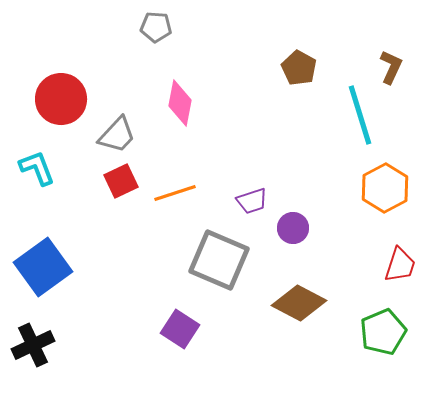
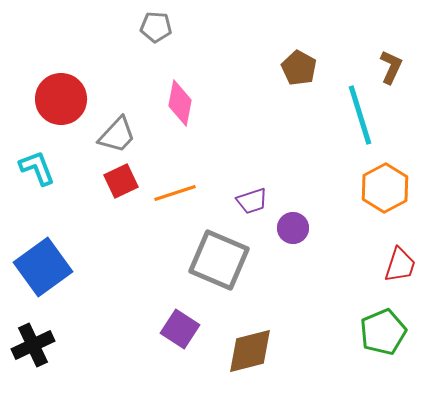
brown diamond: moved 49 px left, 48 px down; rotated 42 degrees counterclockwise
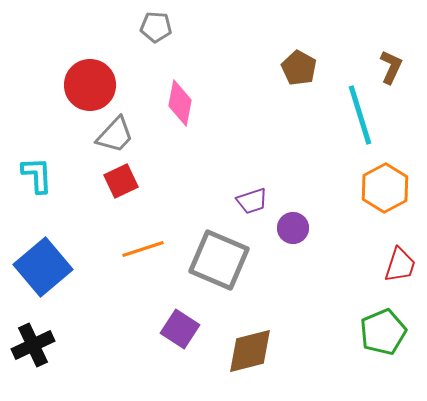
red circle: moved 29 px right, 14 px up
gray trapezoid: moved 2 px left
cyan L-shape: moved 7 px down; rotated 18 degrees clockwise
orange line: moved 32 px left, 56 px down
blue square: rotated 4 degrees counterclockwise
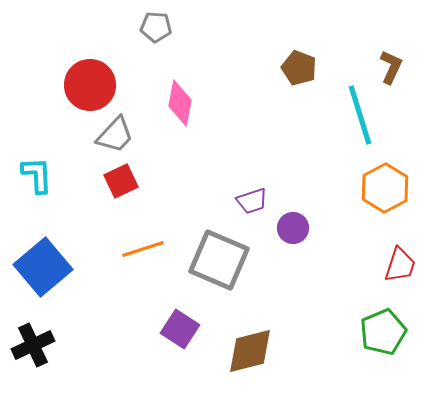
brown pentagon: rotated 8 degrees counterclockwise
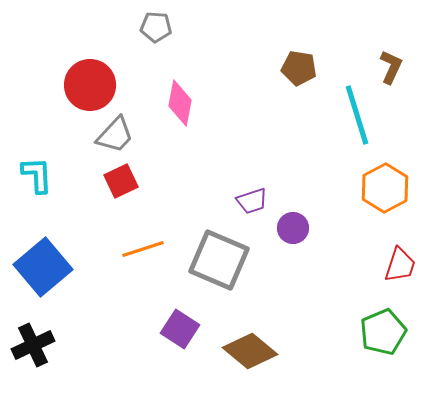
brown pentagon: rotated 12 degrees counterclockwise
cyan line: moved 3 px left
brown diamond: rotated 54 degrees clockwise
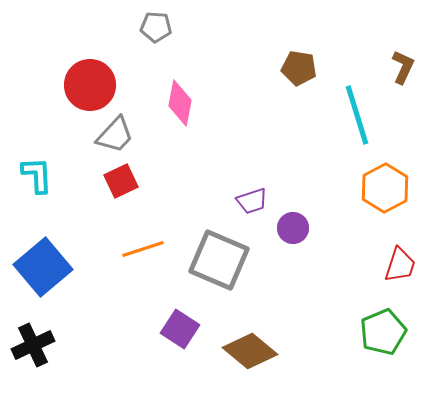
brown L-shape: moved 12 px right
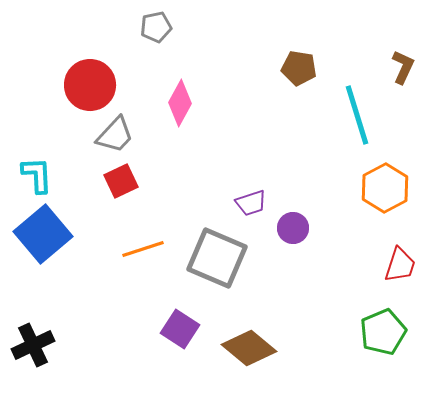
gray pentagon: rotated 16 degrees counterclockwise
pink diamond: rotated 18 degrees clockwise
purple trapezoid: moved 1 px left, 2 px down
gray square: moved 2 px left, 2 px up
blue square: moved 33 px up
brown diamond: moved 1 px left, 3 px up
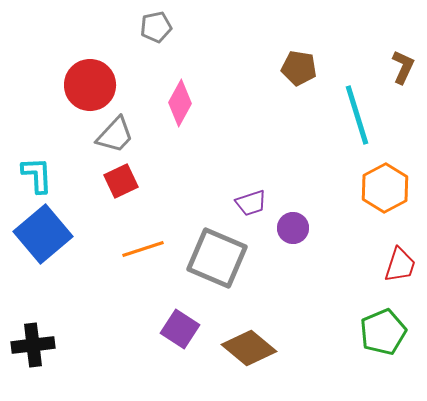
black cross: rotated 18 degrees clockwise
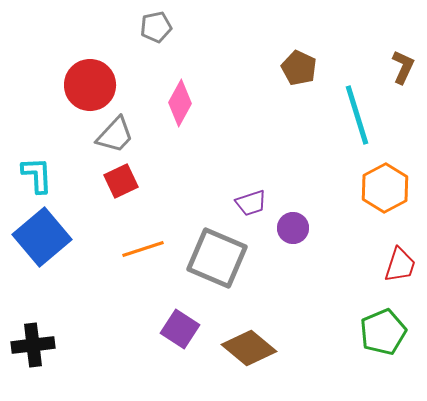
brown pentagon: rotated 16 degrees clockwise
blue square: moved 1 px left, 3 px down
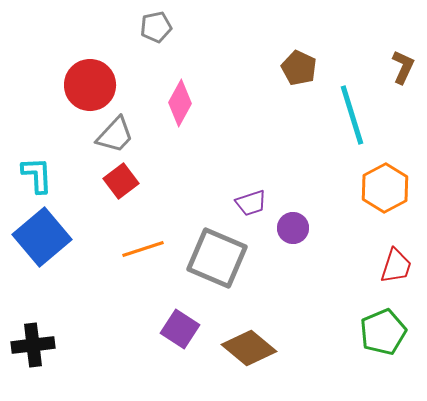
cyan line: moved 5 px left
red square: rotated 12 degrees counterclockwise
red trapezoid: moved 4 px left, 1 px down
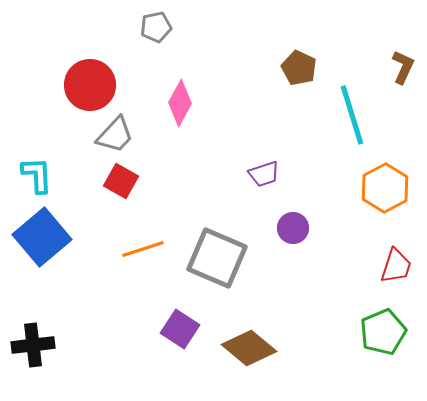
red square: rotated 24 degrees counterclockwise
purple trapezoid: moved 13 px right, 29 px up
